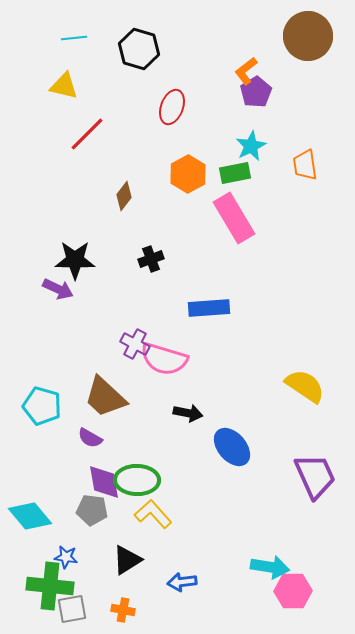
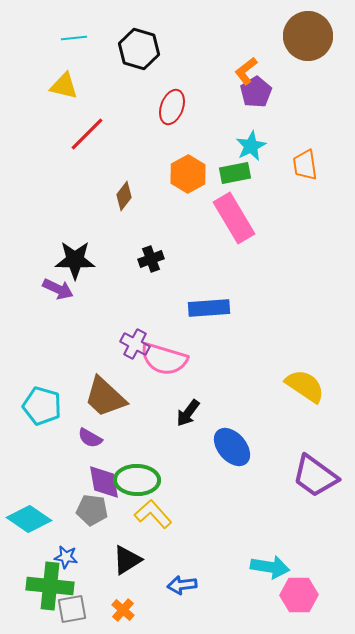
black arrow: rotated 116 degrees clockwise
purple trapezoid: rotated 150 degrees clockwise
cyan diamond: moved 1 px left, 3 px down; rotated 15 degrees counterclockwise
blue arrow: moved 3 px down
pink hexagon: moved 6 px right, 4 px down
orange cross: rotated 30 degrees clockwise
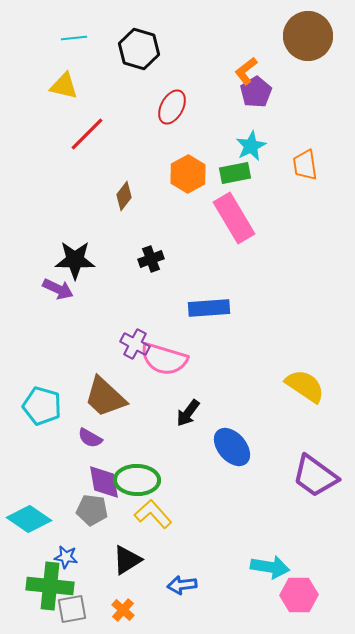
red ellipse: rotated 8 degrees clockwise
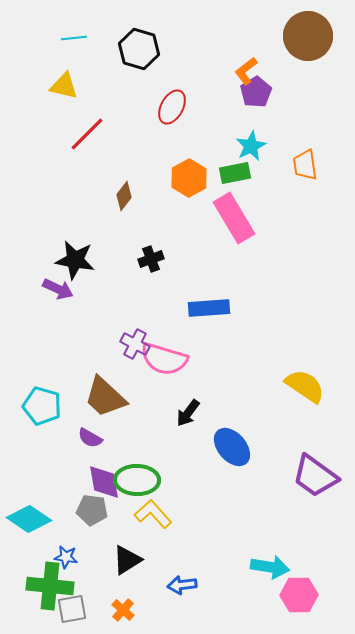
orange hexagon: moved 1 px right, 4 px down
black star: rotated 9 degrees clockwise
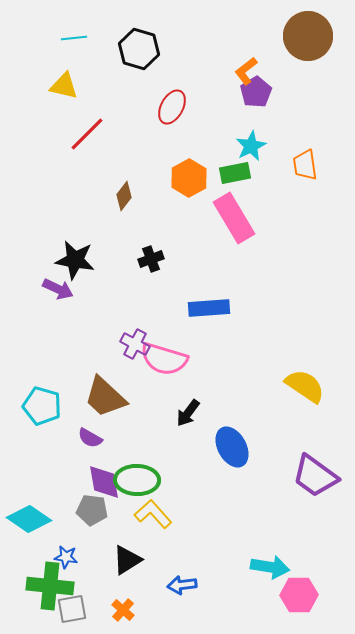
blue ellipse: rotated 12 degrees clockwise
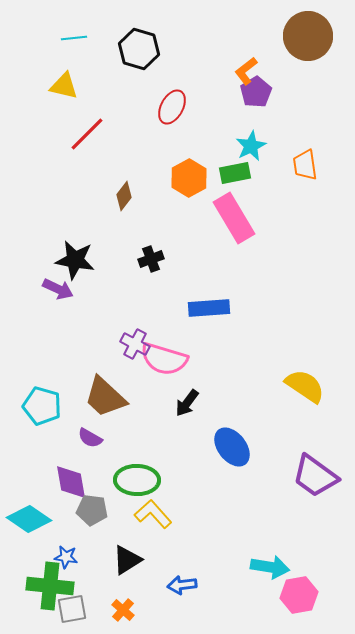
black arrow: moved 1 px left, 10 px up
blue ellipse: rotated 9 degrees counterclockwise
purple diamond: moved 33 px left
pink hexagon: rotated 9 degrees counterclockwise
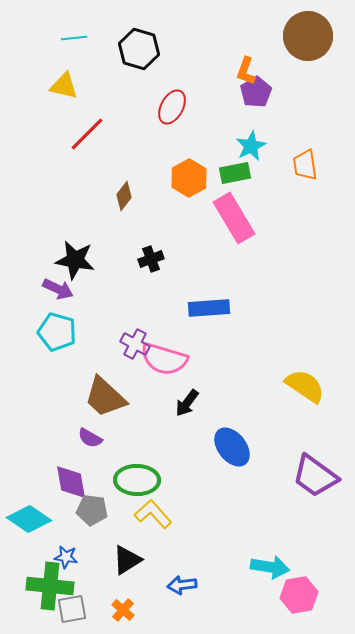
orange L-shape: rotated 32 degrees counterclockwise
cyan pentagon: moved 15 px right, 74 px up
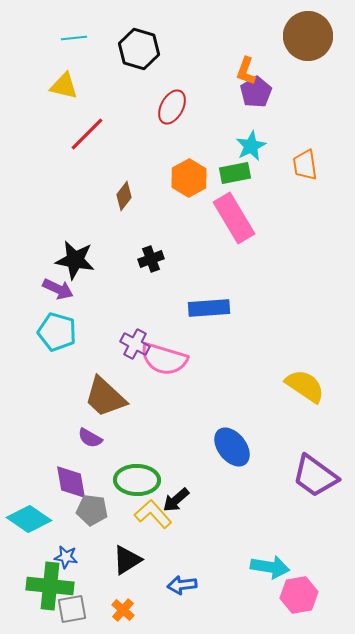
black arrow: moved 11 px left, 97 px down; rotated 12 degrees clockwise
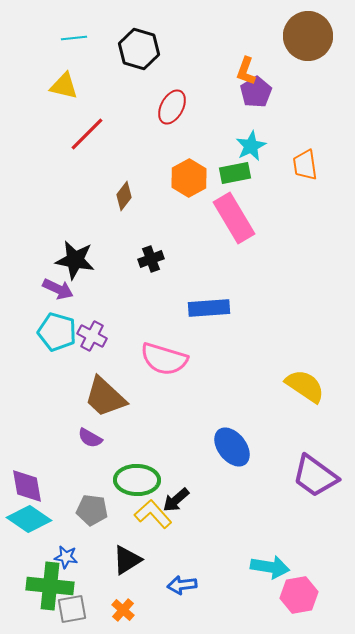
purple cross: moved 43 px left, 8 px up
purple diamond: moved 44 px left, 4 px down
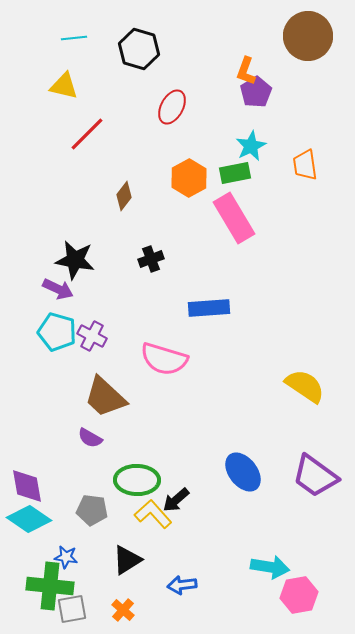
blue ellipse: moved 11 px right, 25 px down
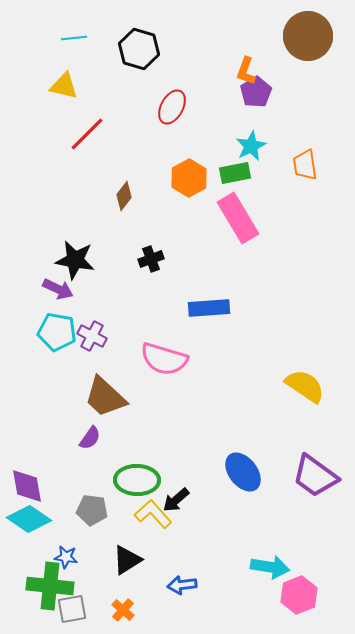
pink rectangle: moved 4 px right
cyan pentagon: rotated 6 degrees counterclockwise
purple semicircle: rotated 85 degrees counterclockwise
pink hexagon: rotated 12 degrees counterclockwise
